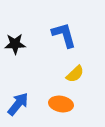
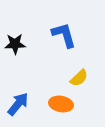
yellow semicircle: moved 4 px right, 4 px down
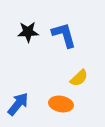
black star: moved 13 px right, 12 px up
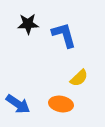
black star: moved 8 px up
blue arrow: rotated 85 degrees clockwise
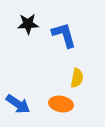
yellow semicircle: moved 2 px left; rotated 36 degrees counterclockwise
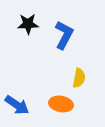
blue L-shape: rotated 44 degrees clockwise
yellow semicircle: moved 2 px right
blue arrow: moved 1 px left, 1 px down
